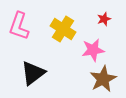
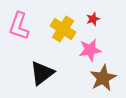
red star: moved 11 px left
pink star: moved 3 px left
black triangle: moved 9 px right
brown star: moved 1 px up
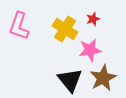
yellow cross: moved 2 px right
black triangle: moved 28 px right, 7 px down; rotated 32 degrees counterclockwise
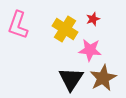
pink L-shape: moved 1 px left, 1 px up
pink star: rotated 15 degrees clockwise
black triangle: moved 1 px right, 1 px up; rotated 12 degrees clockwise
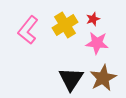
pink L-shape: moved 10 px right, 5 px down; rotated 20 degrees clockwise
yellow cross: moved 4 px up; rotated 25 degrees clockwise
pink star: moved 7 px right, 7 px up
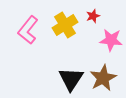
red star: moved 3 px up
pink star: moved 14 px right, 3 px up
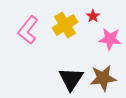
red star: rotated 16 degrees counterclockwise
pink star: moved 1 px left, 1 px up
brown star: rotated 20 degrees clockwise
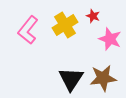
red star: rotated 16 degrees counterclockwise
pink star: rotated 15 degrees clockwise
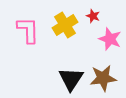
pink L-shape: rotated 140 degrees clockwise
